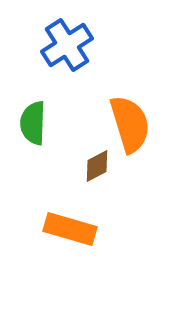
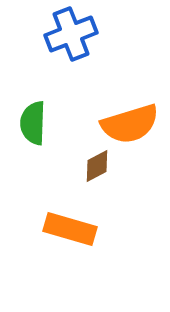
blue cross: moved 4 px right, 11 px up; rotated 12 degrees clockwise
orange semicircle: rotated 90 degrees clockwise
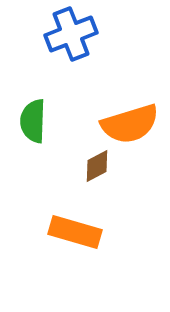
green semicircle: moved 2 px up
orange rectangle: moved 5 px right, 3 px down
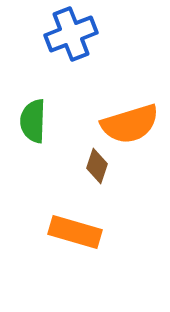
brown diamond: rotated 44 degrees counterclockwise
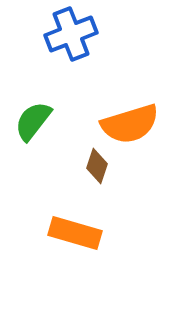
green semicircle: rotated 36 degrees clockwise
orange rectangle: moved 1 px down
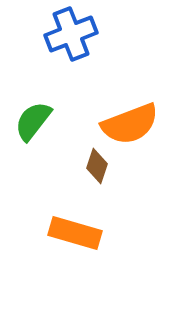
orange semicircle: rotated 4 degrees counterclockwise
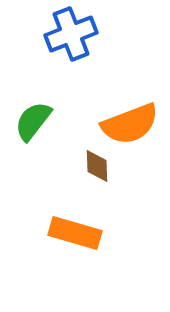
brown diamond: rotated 20 degrees counterclockwise
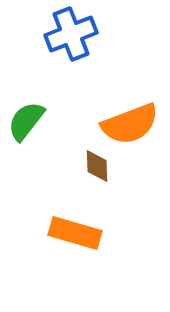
green semicircle: moved 7 px left
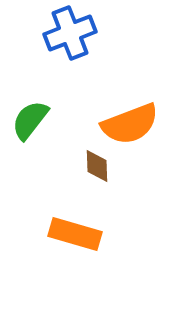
blue cross: moved 1 px left, 1 px up
green semicircle: moved 4 px right, 1 px up
orange rectangle: moved 1 px down
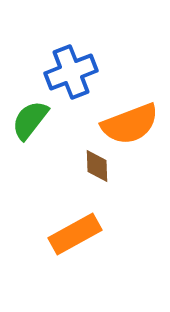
blue cross: moved 1 px right, 39 px down
orange rectangle: rotated 45 degrees counterclockwise
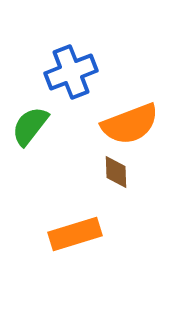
green semicircle: moved 6 px down
brown diamond: moved 19 px right, 6 px down
orange rectangle: rotated 12 degrees clockwise
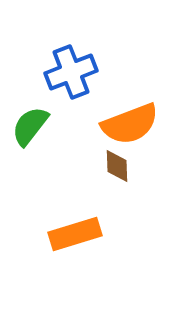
brown diamond: moved 1 px right, 6 px up
